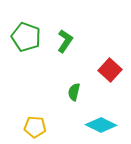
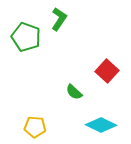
green L-shape: moved 6 px left, 22 px up
red square: moved 3 px left, 1 px down
green semicircle: rotated 60 degrees counterclockwise
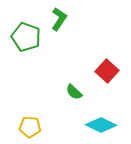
yellow pentagon: moved 5 px left
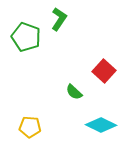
red square: moved 3 px left
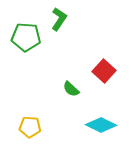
green pentagon: rotated 16 degrees counterclockwise
green semicircle: moved 3 px left, 3 px up
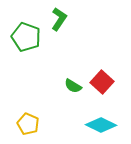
green pentagon: rotated 16 degrees clockwise
red square: moved 2 px left, 11 px down
green semicircle: moved 2 px right, 3 px up; rotated 12 degrees counterclockwise
yellow pentagon: moved 2 px left, 3 px up; rotated 20 degrees clockwise
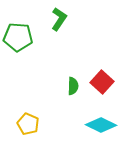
green pentagon: moved 8 px left; rotated 16 degrees counterclockwise
green semicircle: rotated 120 degrees counterclockwise
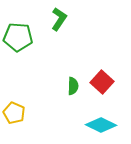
yellow pentagon: moved 14 px left, 11 px up
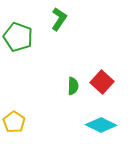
green pentagon: rotated 16 degrees clockwise
yellow pentagon: moved 9 px down; rotated 10 degrees clockwise
